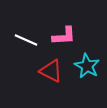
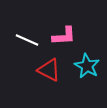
white line: moved 1 px right
red triangle: moved 2 px left, 1 px up
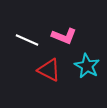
pink L-shape: rotated 25 degrees clockwise
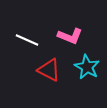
pink L-shape: moved 6 px right
cyan star: moved 1 px down
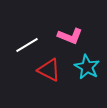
white line: moved 5 px down; rotated 55 degrees counterclockwise
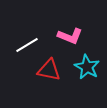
red triangle: rotated 15 degrees counterclockwise
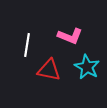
white line: rotated 50 degrees counterclockwise
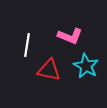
cyan star: moved 1 px left, 1 px up
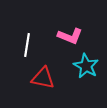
red triangle: moved 6 px left, 8 px down
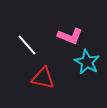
white line: rotated 50 degrees counterclockwise
cyan star: moved 1 px right, 4 px up
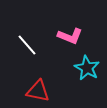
cyan star: moved 6 px down
red triangle: moved 5 px left, 13 px down
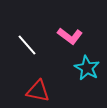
pink L-shape: rotated 15 degrees clockwise
